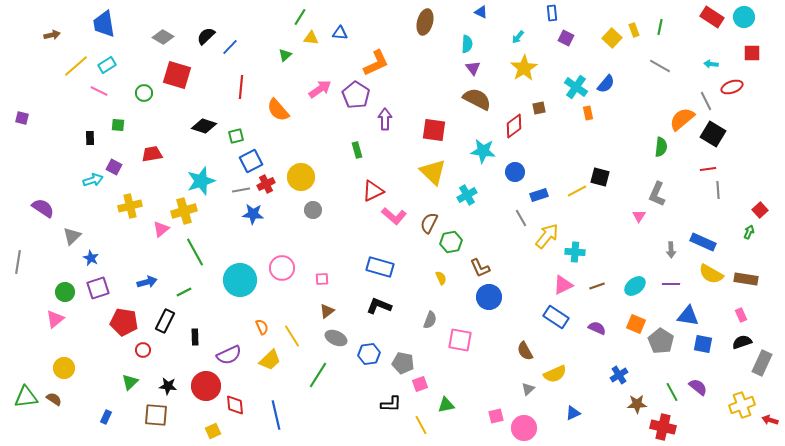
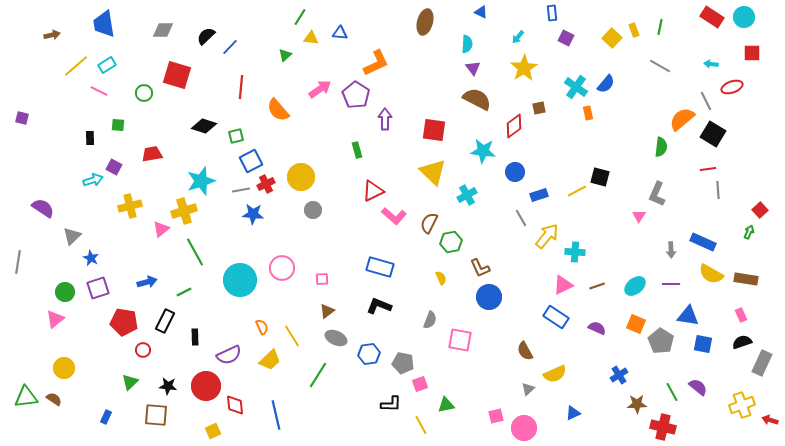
gray diamond at (163, 37): moved 7 px up; rotated 30 degrees counterclockwise
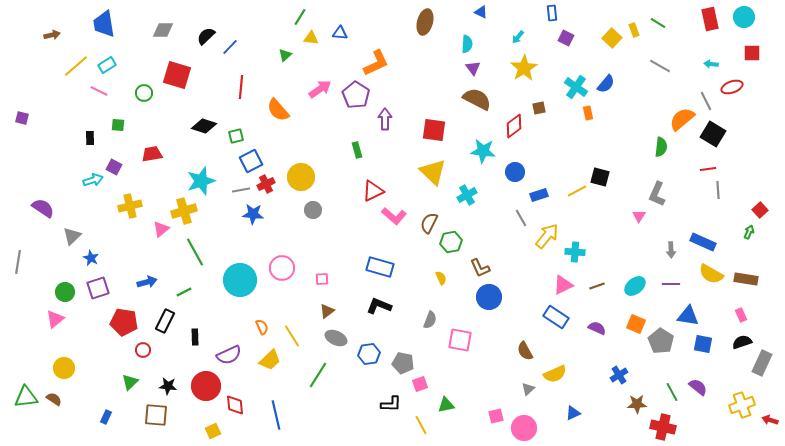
red rectangle at (712, 17): moved 2 px left, 2 px down; rotated 45 degrees clockwise
green line at (660, 27): moved 2 px left, 4 px up; rotated 70 degrees counterclockwise
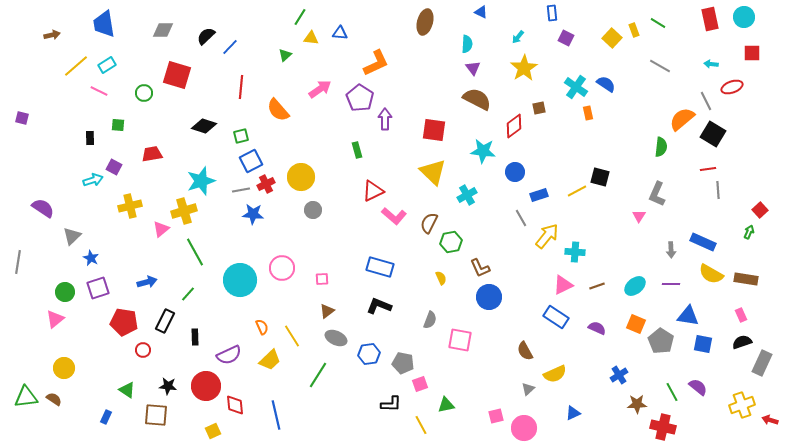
blue semicircle at (606, 84): rotated 96 degrees counterclockwise
purple pentagon at (356, 95): moved 4 px right, 3 px down
green square at (236, 136): moved 5 px right
green line at (184, 292): moved 4 px right, 2 px down; rotated 21 degrees counterclockwise
green triangle at (130, 382): moved 3 px left, 8 px down; rotated 42 degrees counterclockwise
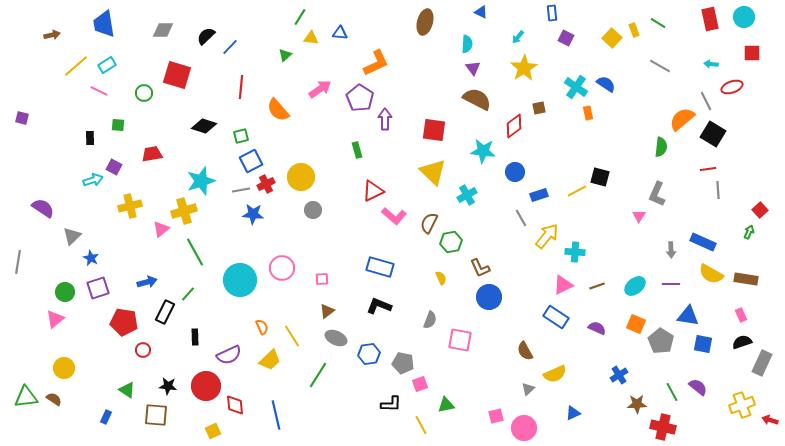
black rectangle at (165, 321): moved 9 px up
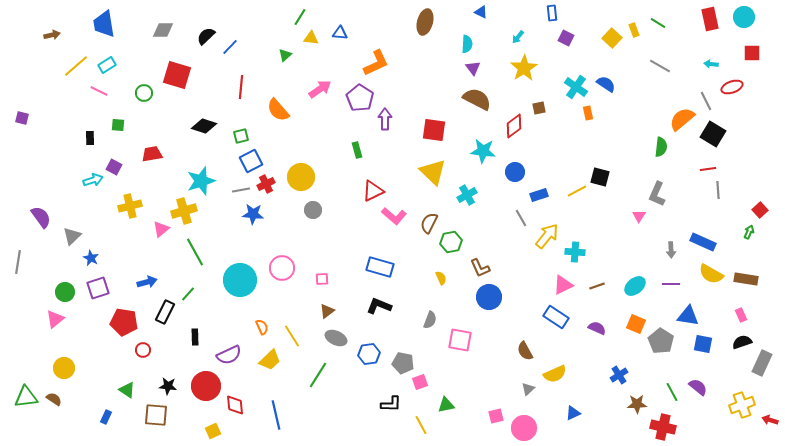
purple semicircle at (43, 208): moved 2 px left, 9 px down; rotated 20 degrees clockwise
pink square at (420, 384): moved 2 px up
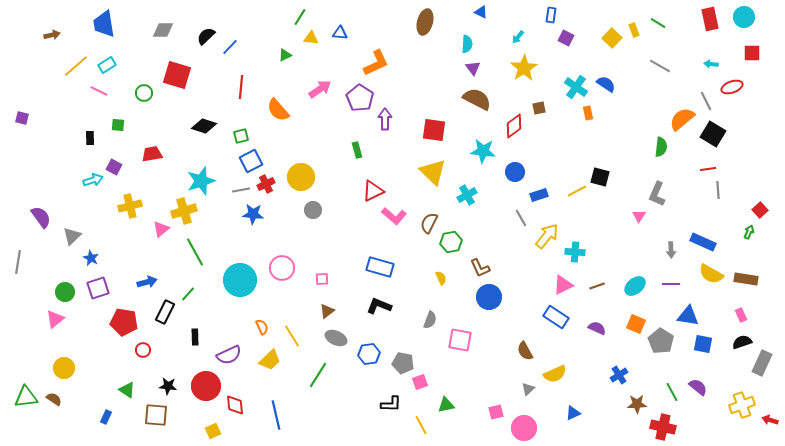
blue rectangle at (552, 13): moved 1 px left, 2 px down; rotated 14 degrees clockwise
green triangle at (285, 55): rotated 16 degrees clockwise
pink square at (496, 416): moved 4 px up
